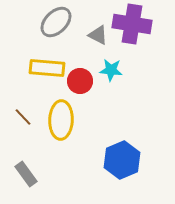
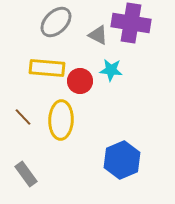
purple cross: moved 1 px left, 1 px up
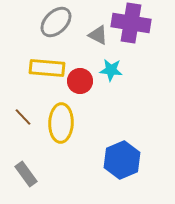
yellow ellipse: moved 3 px down
